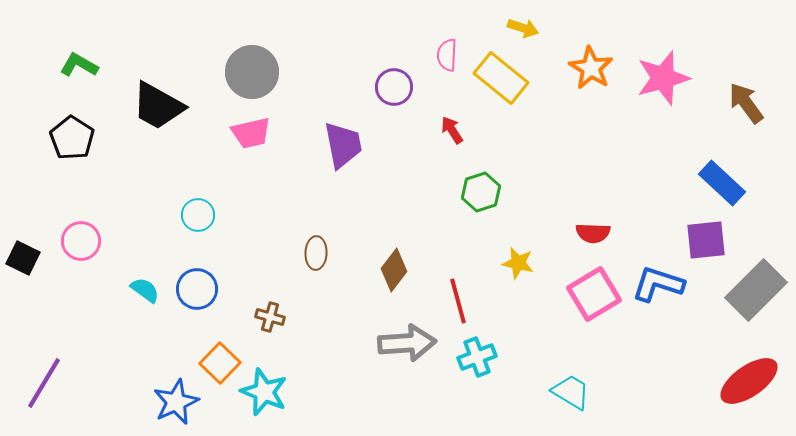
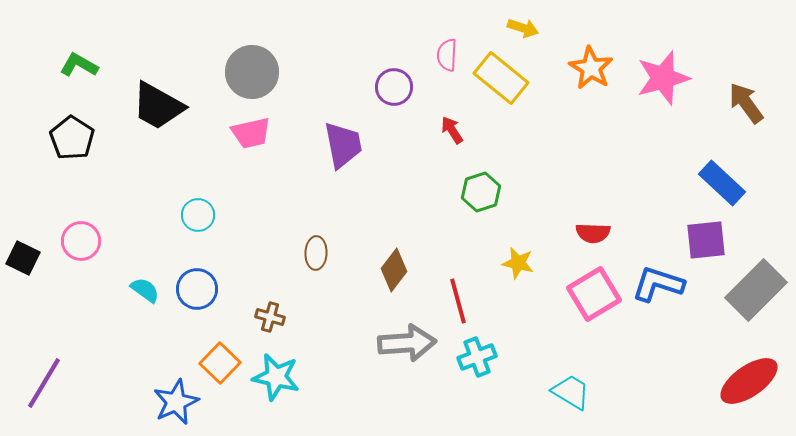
cyan star: moved 12 px right, 15 px up; rotated 9 degrees counterclockwise
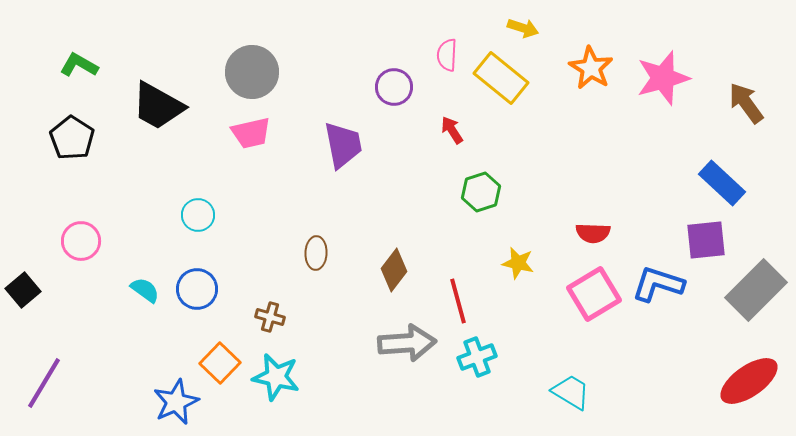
black square: moved 32 px down; rotated 24 degrees clockwise
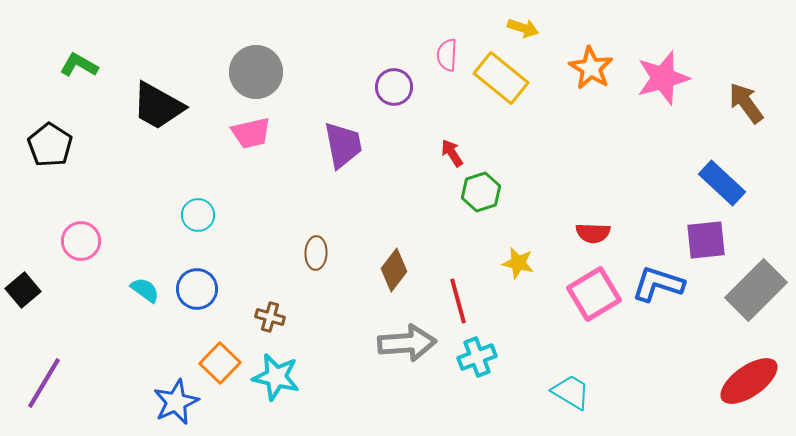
gray circle: moved 4 px right
red arrow: moved 23 px down
black pentagon: moved 22 px left, 7 px down
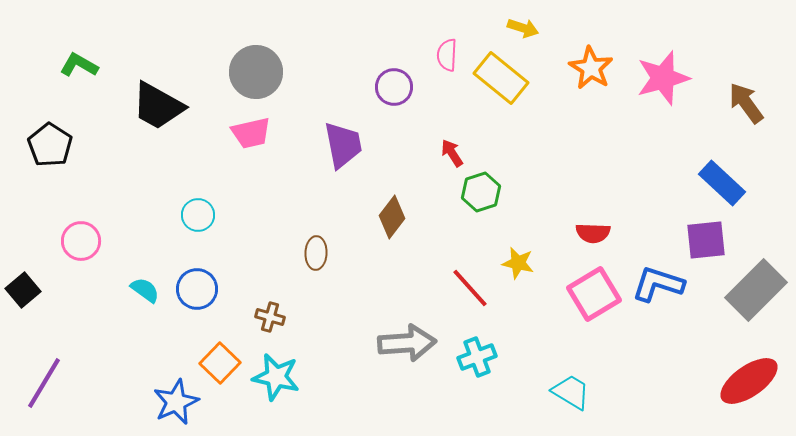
brown diamond: moved 2 px left, 53 px up
red line: moved 12 px right, 13 px up; rotated 27 degrees counterclockwise
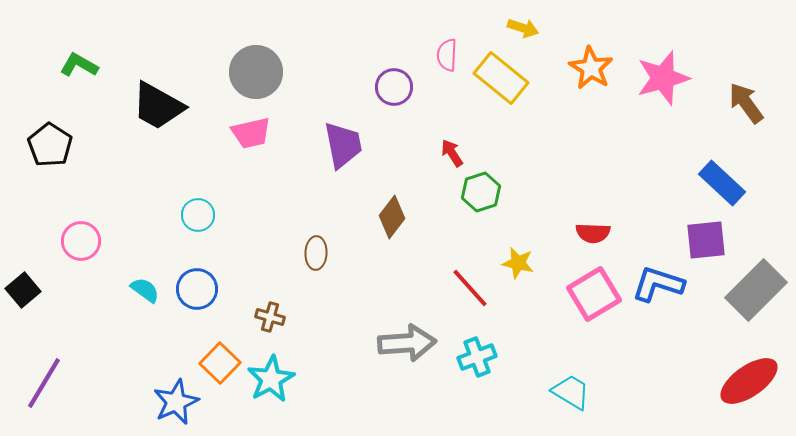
cyan star: moved 5 px left, 2 px down; rotated 30 degrees clockwise
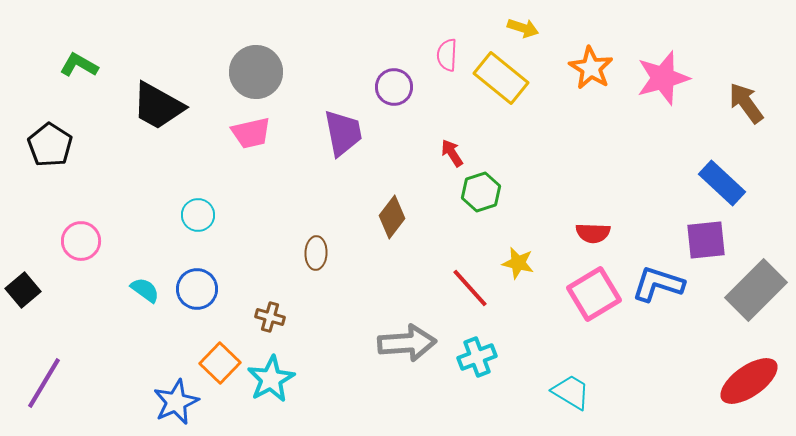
purple trapezoid: moved 12 px up
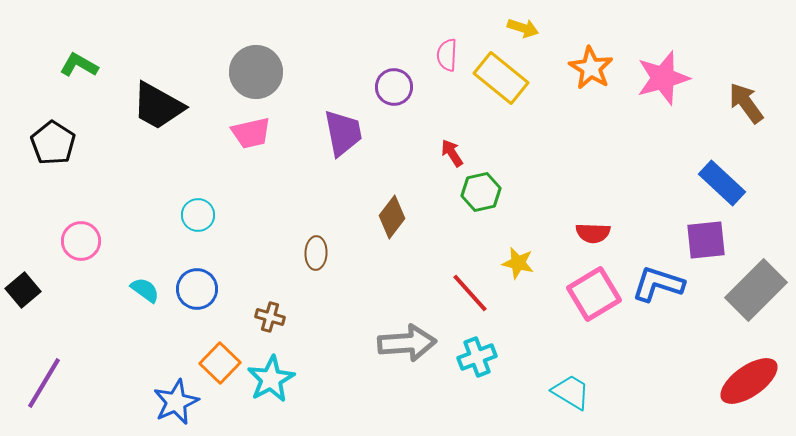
black pentagon: moved 3 px right, 2 px up
green hexagon: rotated 6 degrees clockwise
red line: moved 5 px down
